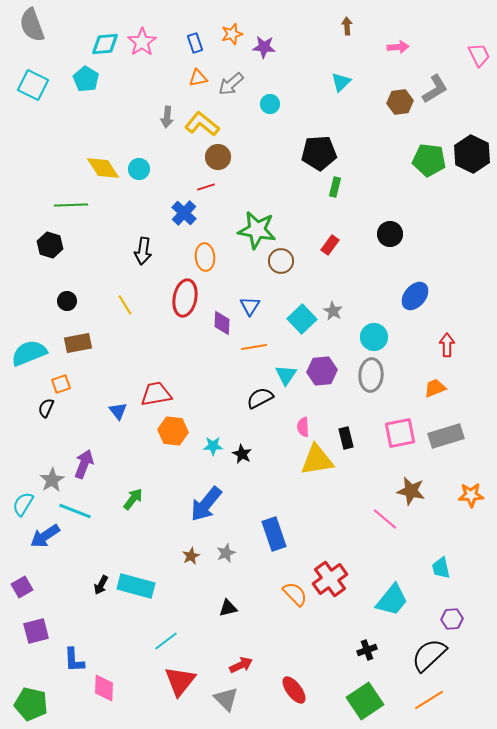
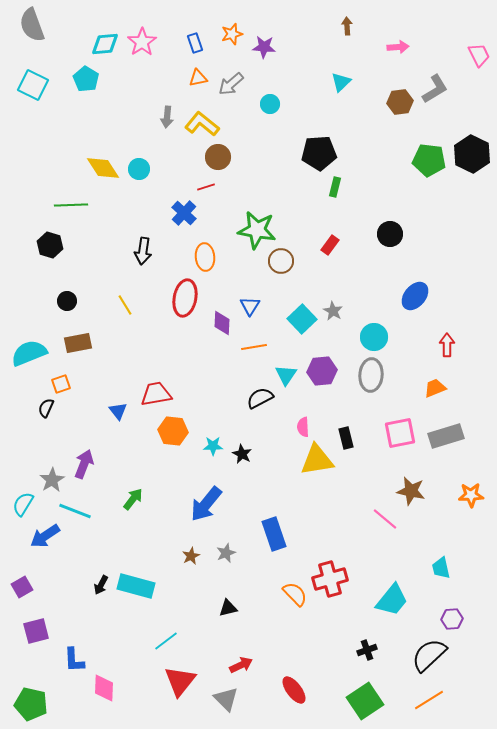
red cross at (330, 579): rotated 20 degrees clockwise
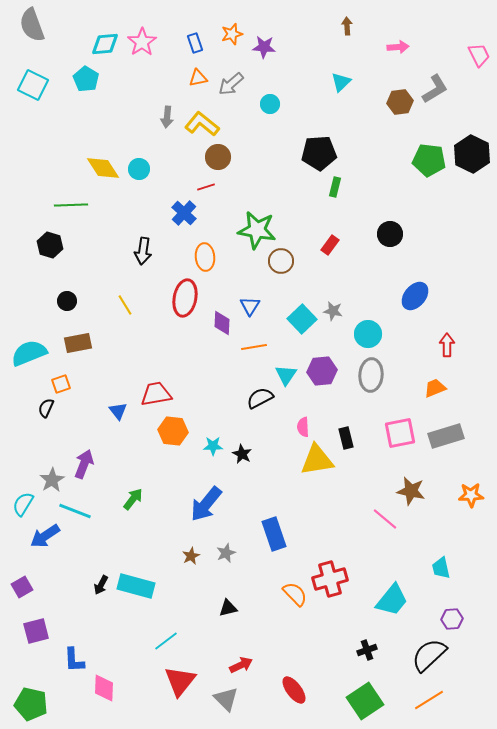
gray star at (333, 311): rotated 18 degrees counterclockwise
cyan circle at (374, 337): moved 6 px left, 3 px up
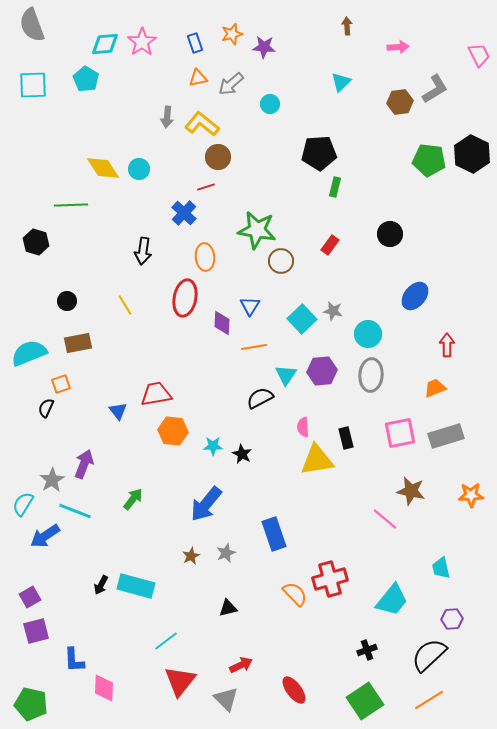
cyan square at (33, 85): rotated 28 degrees counterclockwise
black hexagon at (50, 245): moved 14 px left, 3 px up
purple square at (22, 587): moved 8 px right, 10 px down
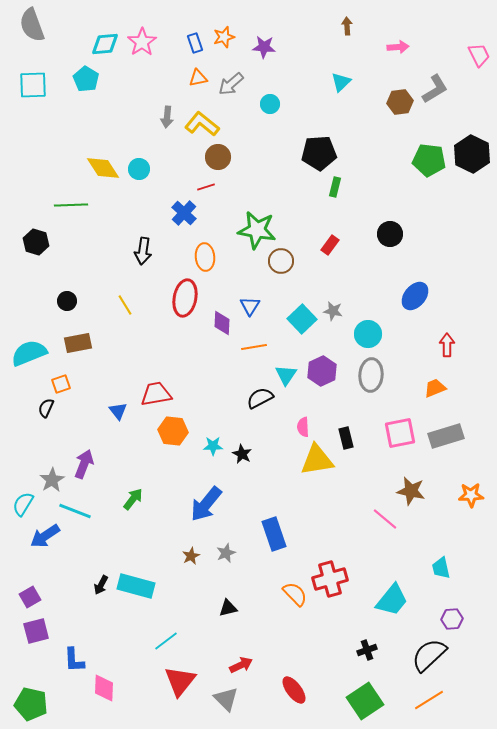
orange star at (232, 34): moved 8 px left, 3 px down
purple hexagon at (322, 371): rotated 20 degrees counterclockwise
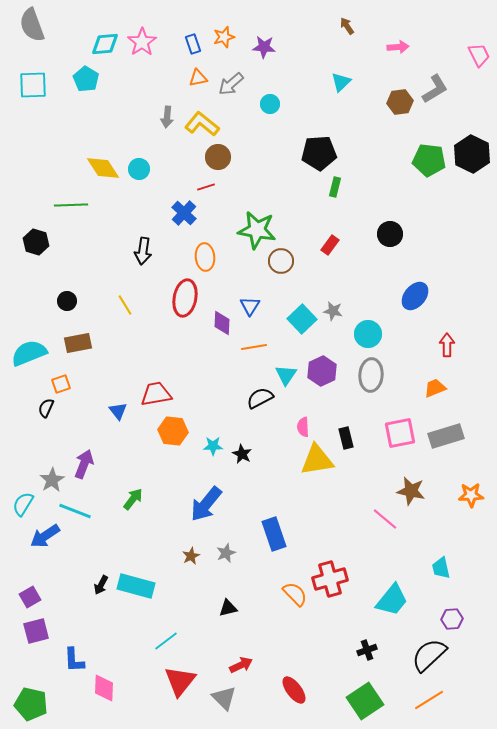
brown arrow at (347, 26): rotated 30 degrees counterclockwise
blue rectangle at (195, 43): moved 2 px left, 1 px down
gray triangle at (226, 699): moved 2 px left, 1 px up
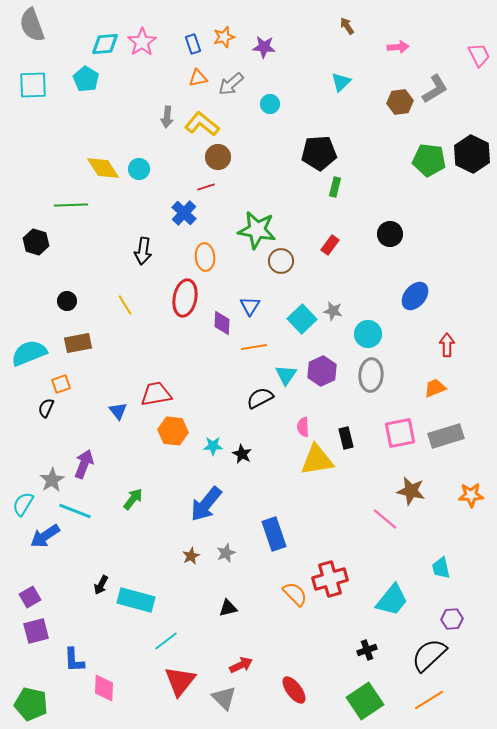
cyan rectangle at (136, 586): moved 14 px down
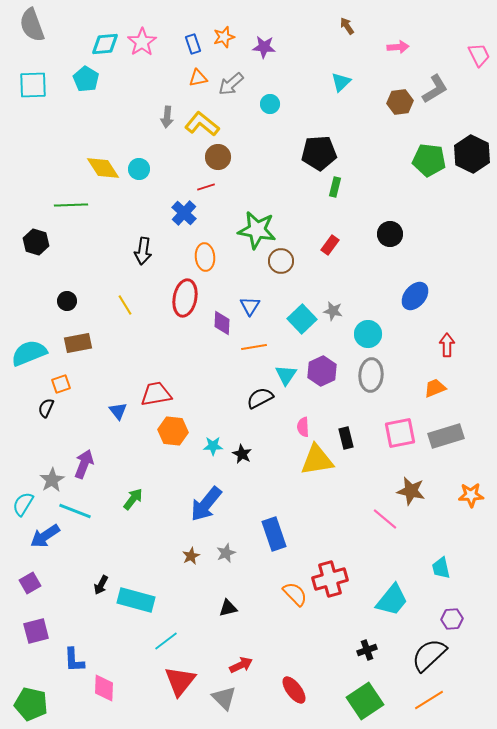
purple square at (30, 597): moved 14 px up
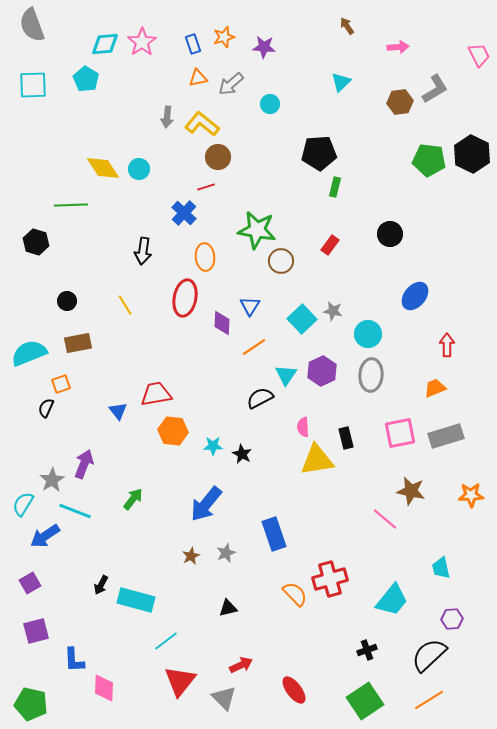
orange line at (254, 347): rotated 25 degrees counterclockwise
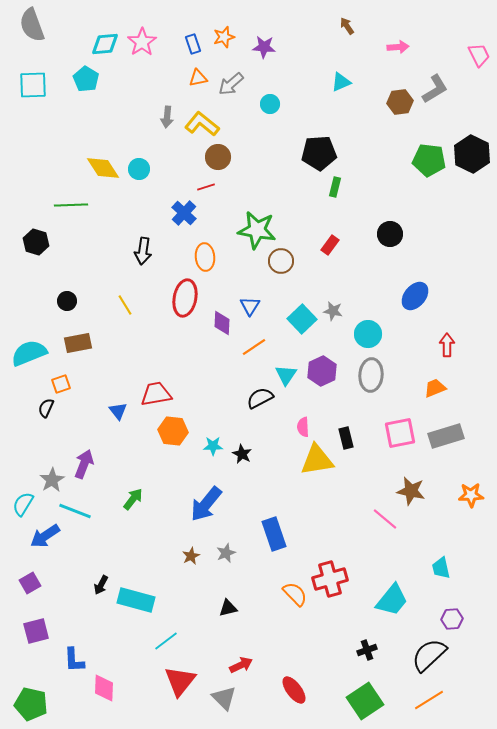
cyan triangle at (341, 82): rotated 20 degrees clockwise
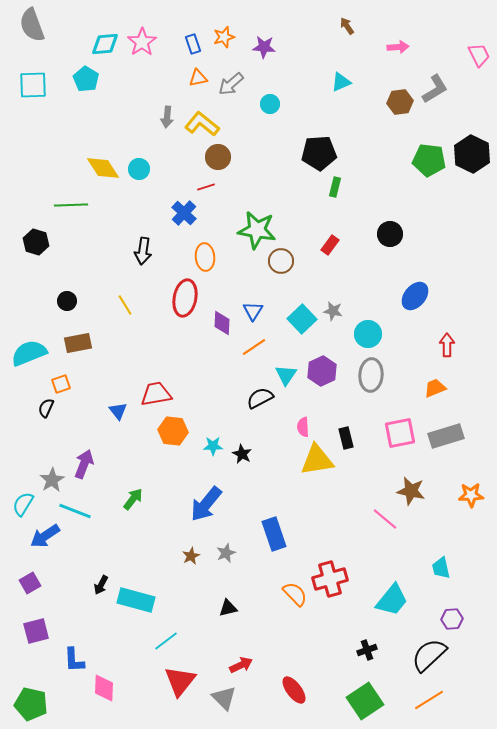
blue triangle at (250, 306): moved 3 px right, 5 px down
